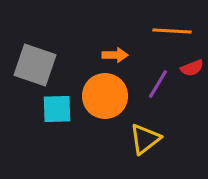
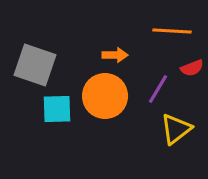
purple line: moved 5 px down
yellow triangle: moved 31 px right, 10 px up
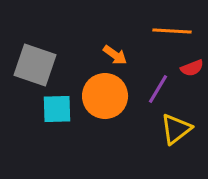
orange arrow: rotated 35 degrees clockwise
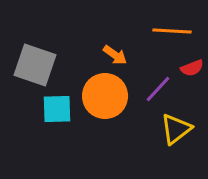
purple line: rotated 12 degrees clockwise
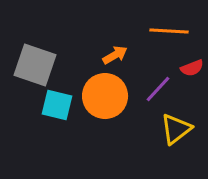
orange line: moved 3 px left
orange arrow: rotated 65 degrees counterclockwise
cyan square: moved 4 px up; rotated 16 degrees clockwise
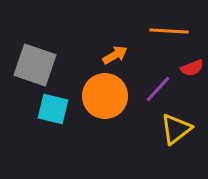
cyan square: moved 4 px left, 4 px down
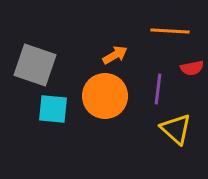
orange line: moved 1 px right
red semicircle: rotated 10 degrees clockwise
purple line: rotated 36 degrees counterclockwise
cyan square: rotated 8 degrees counterclockwise
yellow triangle: rotated 40 degrees counterclockwise
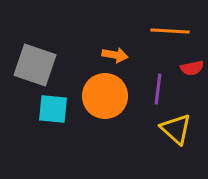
orange arrow: rotated 40 degrees clockwise
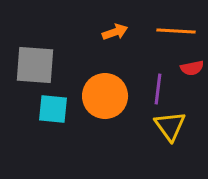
orange line: moved 6 px right
orange arrow: moved 23 px up; rotated 30 degrees counterclockwise
gray square: rotated 15 degrees counterclockwise
yellow triangle: moved 6 px left, 3 px up; rotated 12 degrees clockwise
